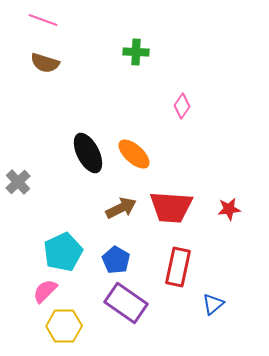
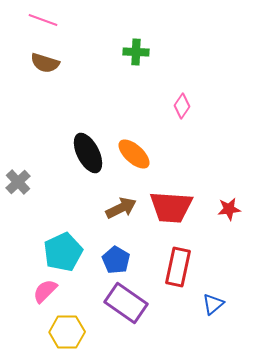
yellow hexagon: moved 3 px right, 6 px down
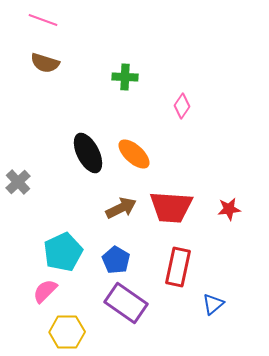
green cross: moved 11 px left, 25 px down
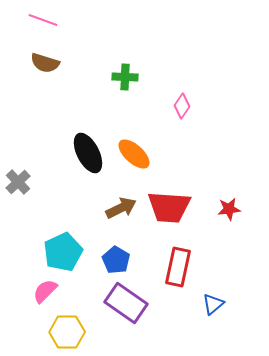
red trapezoid: moved 2 px left
